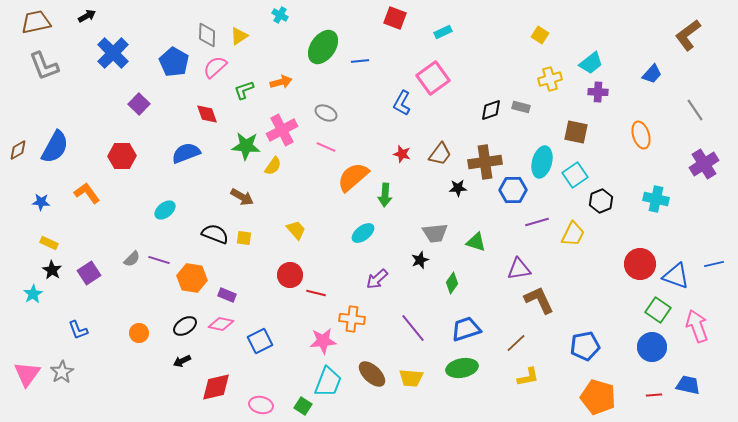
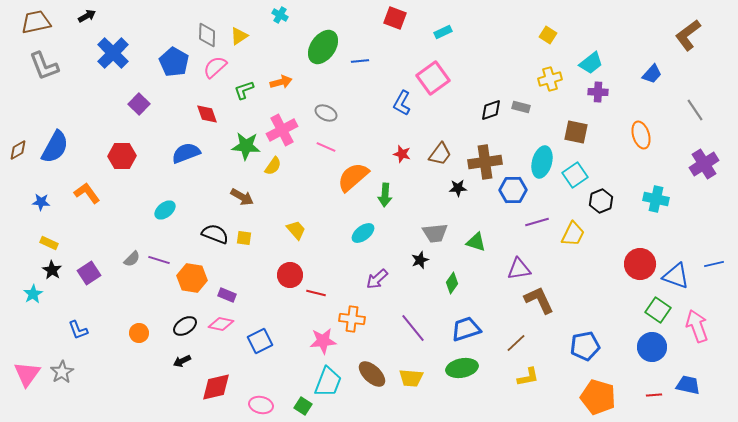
yellow square at (540, 35): moved 8 px right
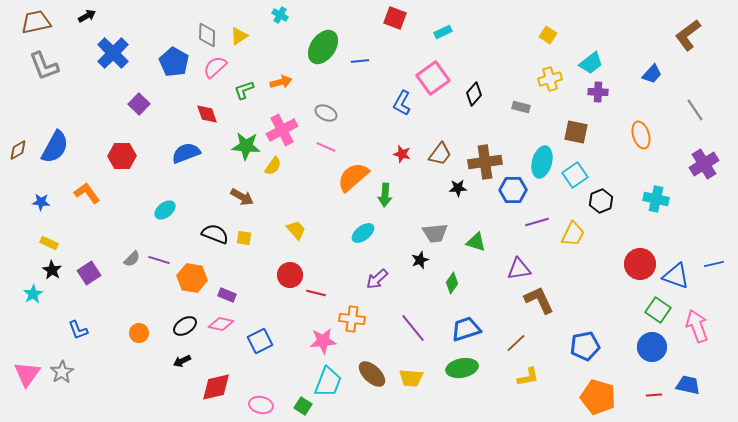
black diamond at (491, 110): moved 17 px left, 16 px up; rotated 30 degrees counterclockwise
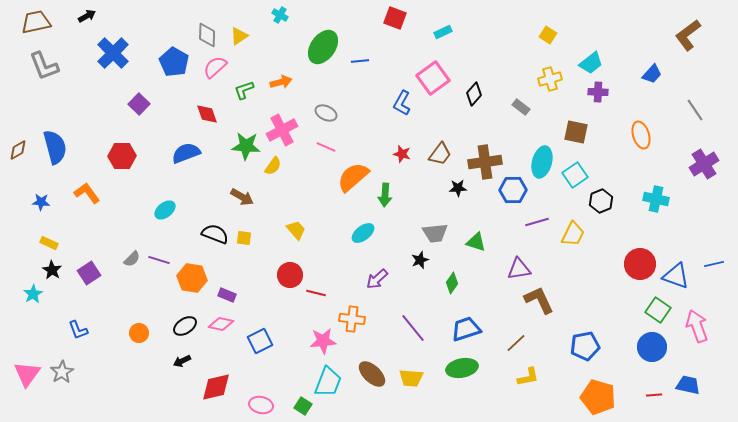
gray rectangle at (521, 107): rotated 24 degrees clockwise
blue semicircle at (55, 147): rotated 44 degrees counterclockwise
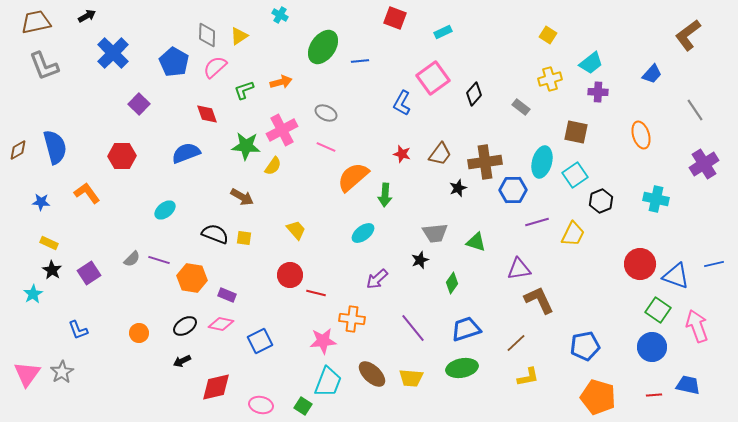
black star at (458, 188): rotated 18 degrees counterclockwise
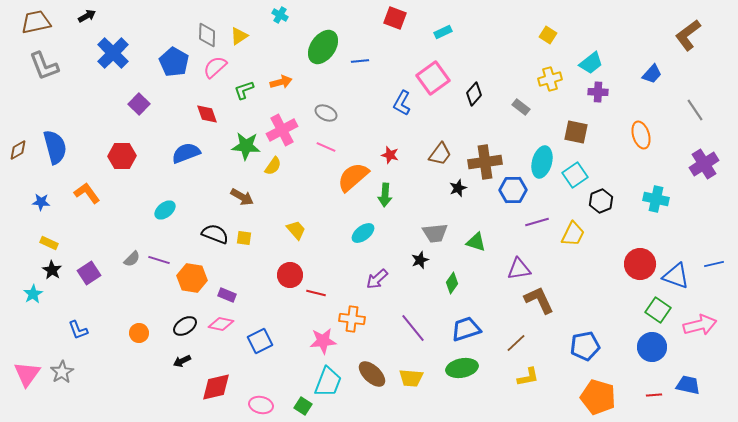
red star at (402, 154): moved 12 px left, 1 px down
pink arrow at (697, 326): moved 3 px right, 1 px up; rotated 96 degrees clockwise
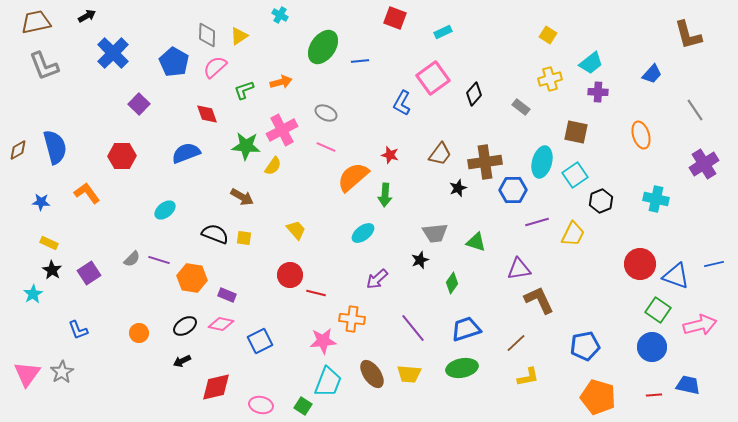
brown L-shape at (688, 35): rotated 68 degrees counterclockwise
brown ellipse at (372, 374): rotated 12 degrees clockwise
yellow trapezoid at (411, 378): moved 2 px left, 4 px up
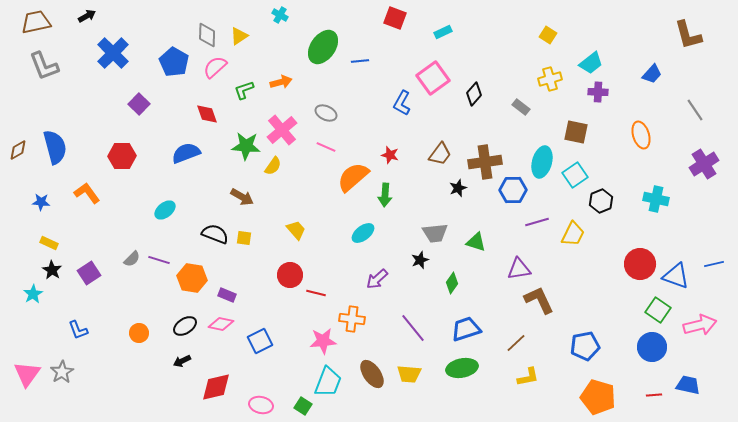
pink cross at (282, 130): rotated 12 degrees counterclockwise
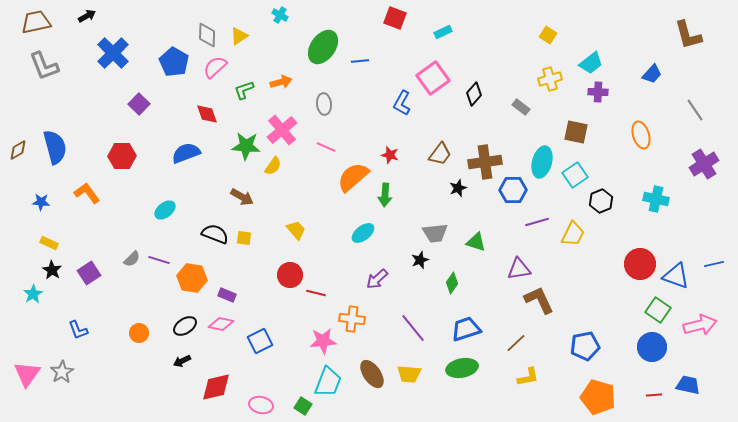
gray ellipse at (326, 113): moved 2 px left, 9 px up; rotated 60 degrees clockwise
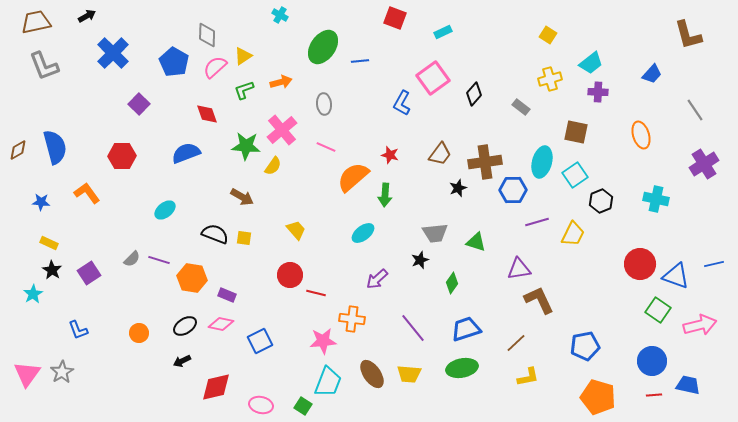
yellow triangle at (239, 36): moved 4 px right, 20 px down
blue circle at (652, 347): moved 14 px down
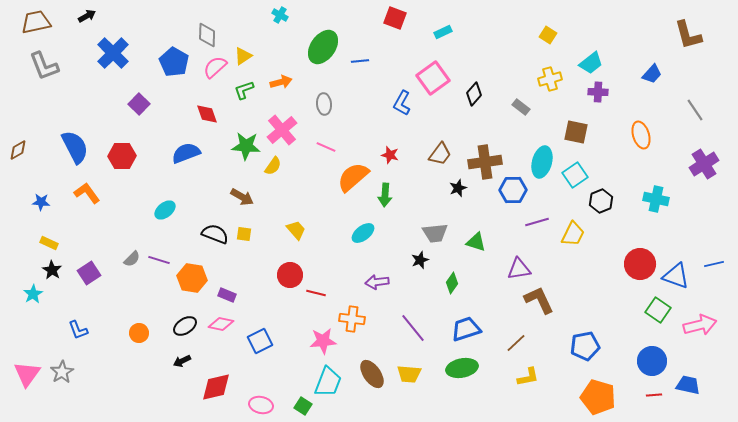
blue semicircle at (55, 147): moved 20 px right; rotated 12 degrees counterclockwise
yellow square at (244, 238): moved 4 px up
purple arrow at (377, 279): moved 3 px down; rotated 35 degrees clockwise
